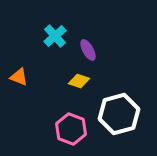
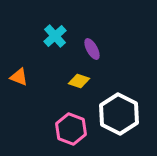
purple ellipse: moved 4 px right, 1 px up
white hexagon: rotated 18 degrees counterclockwise
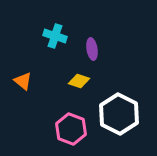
cyan cross: rotated 30 degrees counterclockwise
purple ellipse: rotated 20 degrees clockwise
orange triangle: moved 4 px right, 4 px down; rotated 18 degrees clockwise
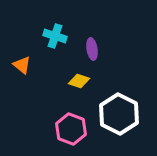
orange triangle: moved 1 px left, 16 px up
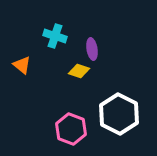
yellow diamond: moved 10 px up
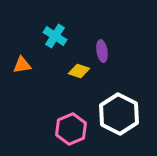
cyan cross: rotated 15 degrees clockwise
purple ellipse: moved 10 px right, 2 px down
orange triangle: rotated 48 degrees counterclockwise
pink hexagon: rotated 16 degrees clockwise
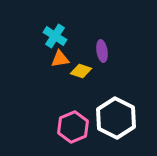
orange triangle: moved 38 px right, 6 px up
yellow diamond: moved 2 px right
white hexagon: moved 3 px left, 4 px down
pink hexagon: moved 2 px right, 2 px up
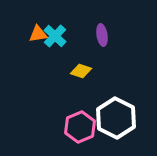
cyan cross: rotated 10 degrees clockwise
purple ellipse: moved 16 px up
orange triangle: moved 22 px left, 25 px up
pink hexagon: moved 7 px right
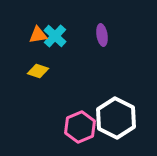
orange triangle: moved 1 px down
yellow diamond: moved 43 px left
